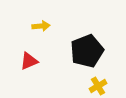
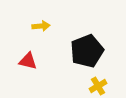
red triangle: moved 1 px left; rotated 36 degrees clockwise
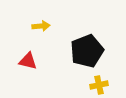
yellow cross: moved 1 px right, 1 px up; rotated 18 degrees clockwise
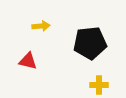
black pentagon: moved 3 px right, 8 px up; rotated 16 degrees clockwise
yellow cross: rotated 12 degrees clockwise
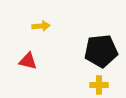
black pentagon: moved 11 px right, 8 px down
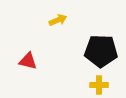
yellow arrow: moved 17 px right, 6 px up; rotated 18 degrees counterclockwise
black pentagon: rotated 8 degrees clockwise
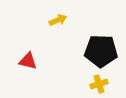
yellow cross: moved 1 px up; rotated 18 degrees counterclockwise
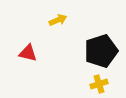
black pentagon: rotated 20 degrees counterclockwise
red triangle: moved 8 px up
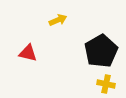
black pentagon: rotated 12 degrees counterclockwise
yellow cross: moved 7 px right; rotated 30 degrees clockwise
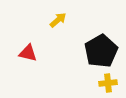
yellow arrow: rotated 18 degrees counterclockwise
yellow cross: moved 2 px right, 1 px up; rotated 18 degrees counterclockwise
